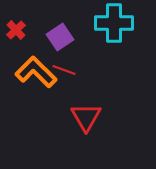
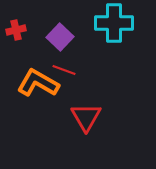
red cross: rotated 30 degrees clockwise
purple square: rotated 12 degrees counterclockwise
orange L-shape: moved 2 px right, 11 px down; rotated 15 degrees counterclockwise
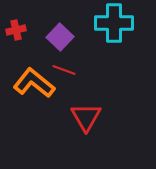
orange L-shape: moved 4 px left; rotated 9 degrees clockwise
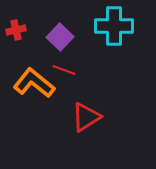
cyan cross: moved 3 px down
red triangle: rotated 28 degrees clockwise
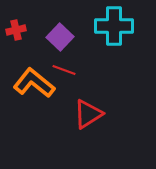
red triangle: moved 2 px right, 3 px up
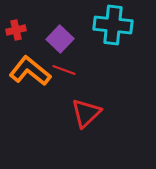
cyan cross: moved 1 px left, 1 px up; rotated 6 degrees clockwise
purple square: moved 2 px down
orange L-shape: moved 4 px left, 12 px up
red triangle: moved 2 px left, 1 px up; rotated 12 degrees counterclockwise
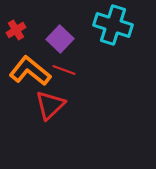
cyan cross: rotated 12 degrees clockwise
red cross: rotated 18 degrees counterclockwise
red triangle: moved 36 px left, 8 px up
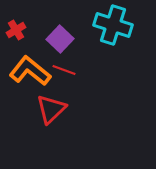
red triangle: moved 1 px right, 4 px down
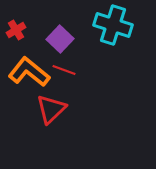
orange L-shape: moved 1 px left, 1 px down
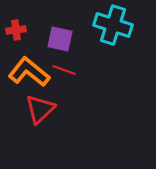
red cross: rotated 24 degrees clockwise
purple square: rotated 32 degrees counterclockwise
red triangle: moved 11 px left
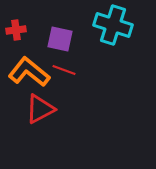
red triangle: rotated 16 degrees clockwise
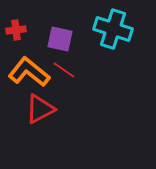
cyan cross: moved 4 px down
red line: rotated 15 degrees clockwise
